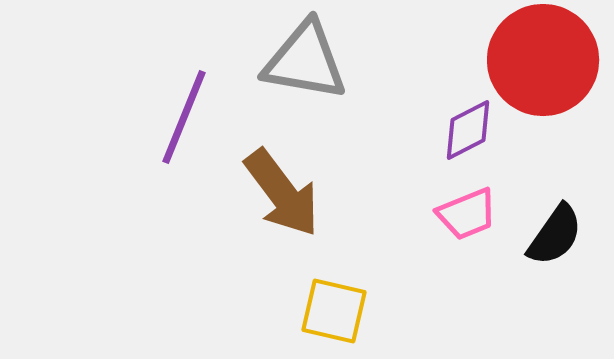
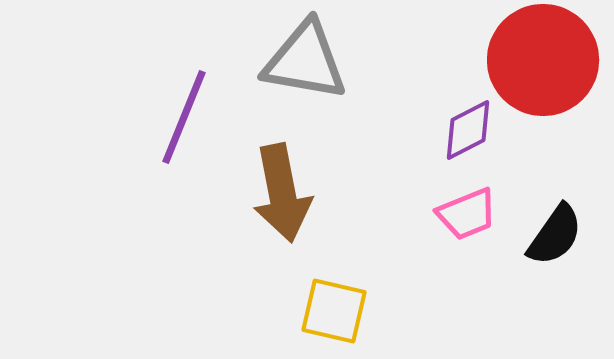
brown arrow: rotated 26 degrees clockwise
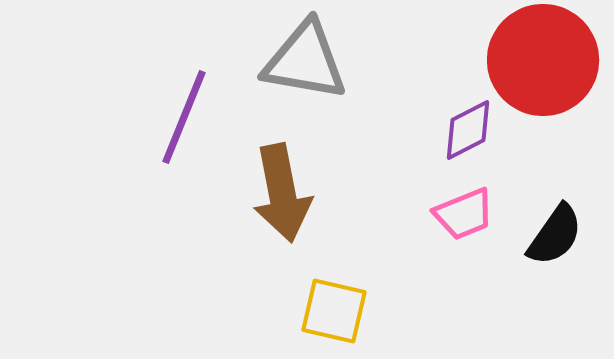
pink trapezoid: moved 3 px left
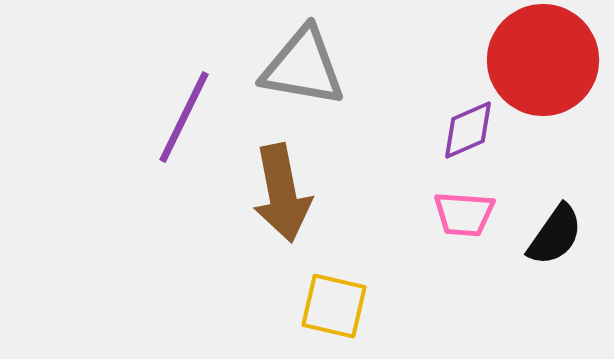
gray triangle: moved 2 px left, 6 px down
purple line: rotated 4 degrees clockwise
purple diamond: rotated 4 degrees clockwise
pink trapezoid: rotated 26 degrees clockwise
yellow square: moved 5 px up
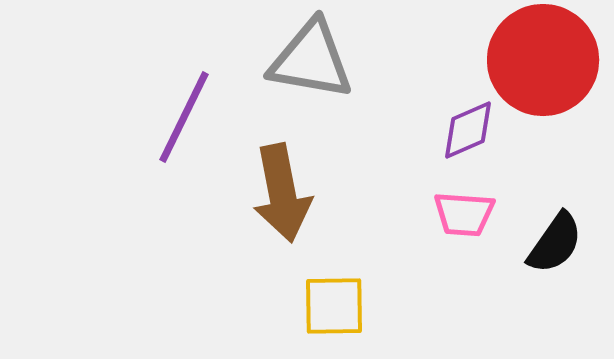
gray triangle: moved 8 px right, 7 px up
black semicircle: moved 8 px down
yellow square: rotated 14 degrees counterclockwise
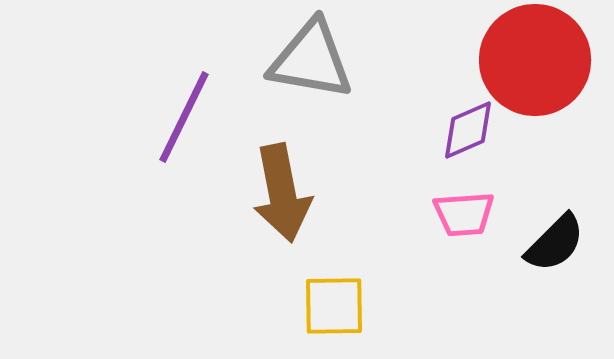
red circle: moved 8 px left
pink trapezoid: rotated 8 degrees counterclockwise
black semicircle: rotated 10 degrees clockwise
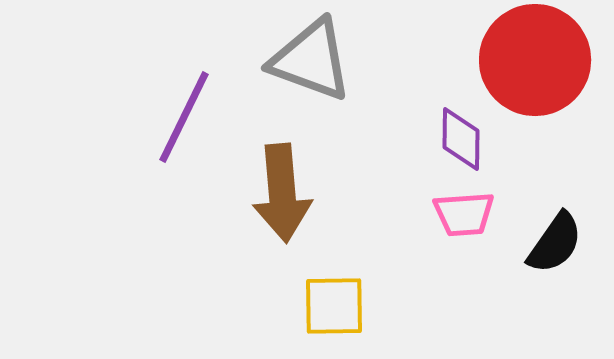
gray triangle: rotated 10 degrees clockwise
purple diamond: moved 7 px left, 9 px down; rotated 66 degrees counterclockwise
brown arrow: rotated 6 degrees clockwise
black semicircle: rotated 10 degrees counterclockwise
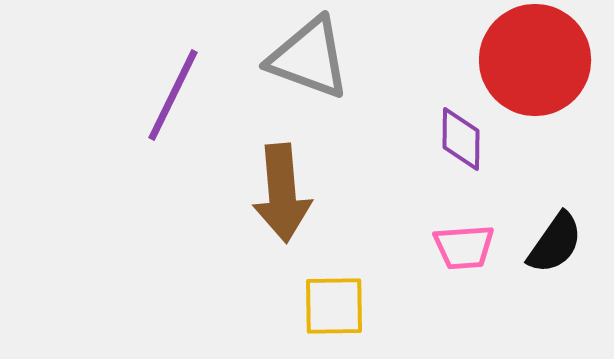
gray triangle: moved 2 px left, 2 px up
purple line: moved 11 px left, 22 px up
pink trapezoid: moved 33 px down
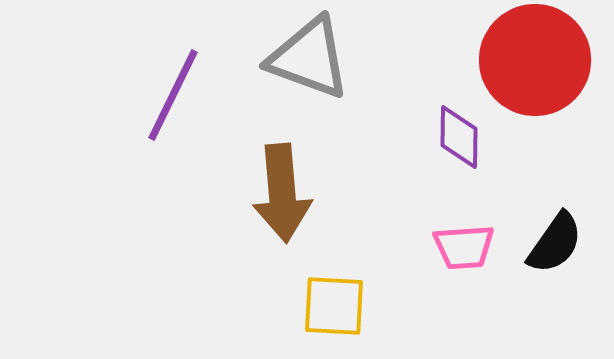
purple diamond: moved 2 px left, 2 px up
yellow square: rotated 4 degrees clockwise
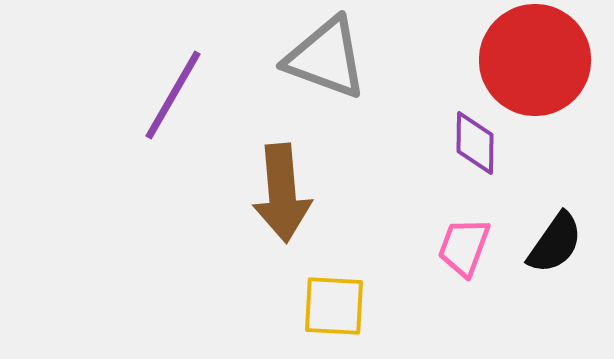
gray triangle: moved 17 px right
purple line: rotated 4 degrees clockwise
purple diamond: moved 16 px right, 6 px down
pink trapezoid: rotated 114 degrees clockwise
